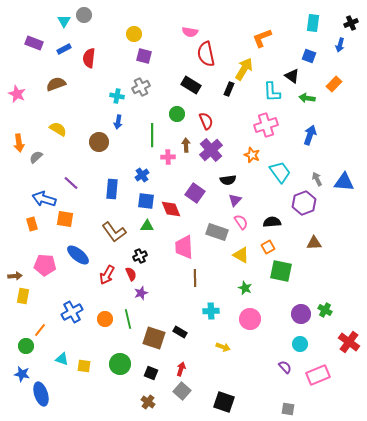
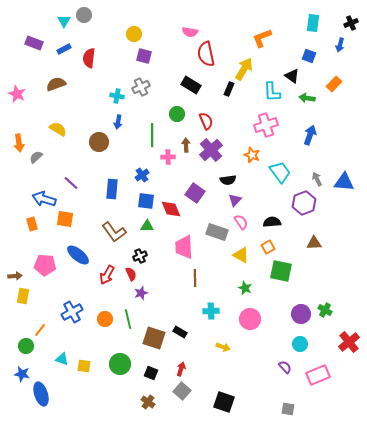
red cross at (349, 342): rotated 15 degrees clockwise
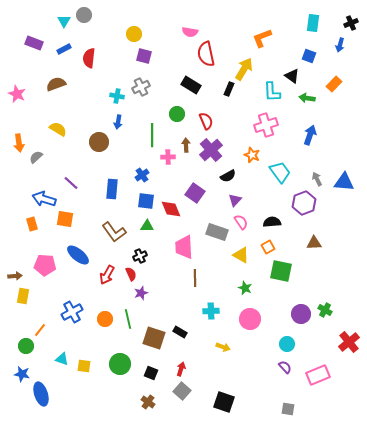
black semicircle at (228, 180): moved 4 px up; rotated 21 degrees counterclockwise
cyan circle at (300, 344): moved 13 px left
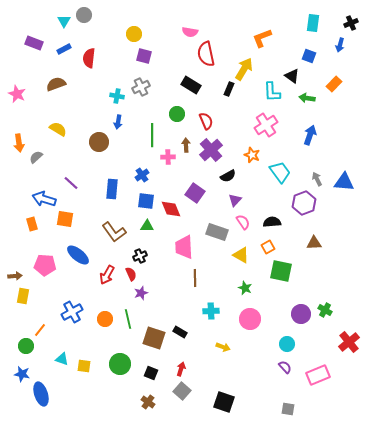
pink cross at (266, 125): rotated 15 degrees counterclockwise
pink semicircle at (241, 222): moved 2 px right
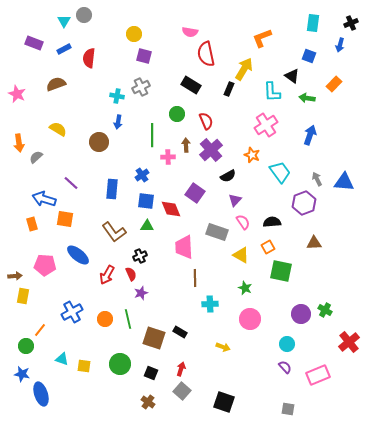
cyan cross at (211, 311): moved 1 px left, 7 px up
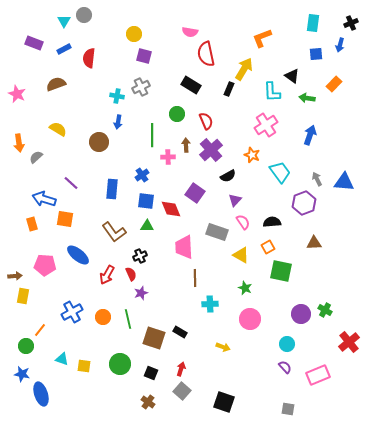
blue square at (309, 56): moved 7 px right, 2 px up; rotated 24 degrees counterclockwise
orange circle at (105, 319): moved 2 px left, 2 px up
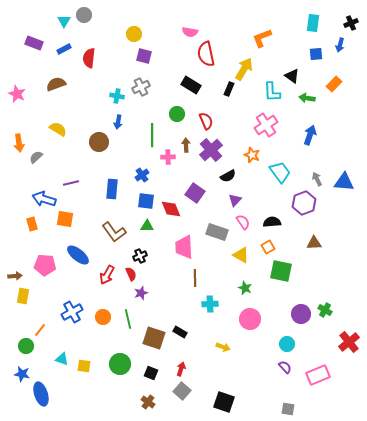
purple line at (71, 183): rotated 56 degrees counterclockwise
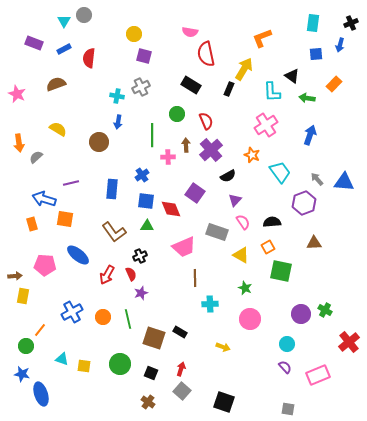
gray arrow at (317, 179): rotated 16 degrees counterclockwise
pink trapezoid at (184, 247): rotated 110 degrees counterclockwise
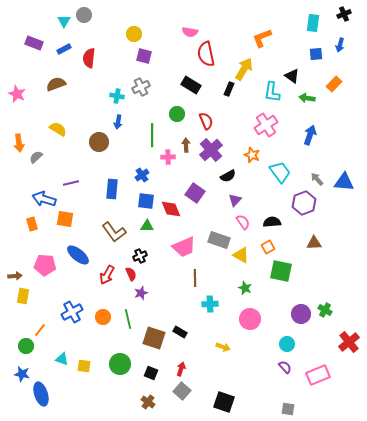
black cross at (351, 23): moved 7 px left, 9 px up
cyan L-shape at (272, 92): rotated 10 degrees clockwise
gray rectangle at (217, 232): moved 2 px right, 8 px down
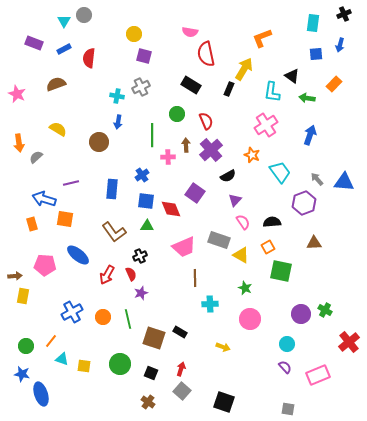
orange line at (40, 330): moved 11 px right, 11 px down
